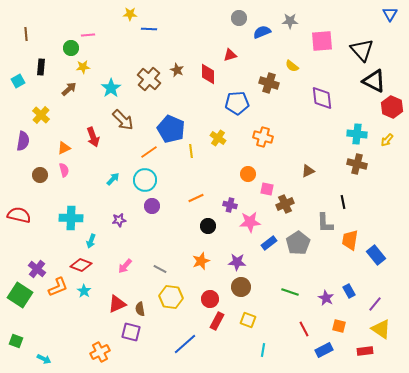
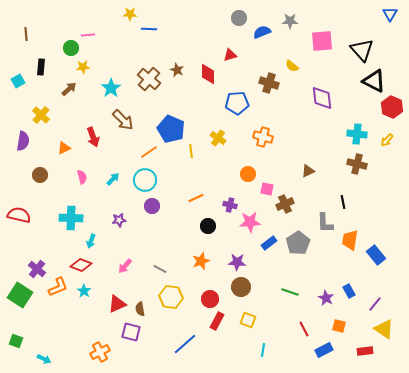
pink semicircle at (64, 170): moved 18 px right, 7 px down
yellow triangle at (381, 329): moved 3 px right
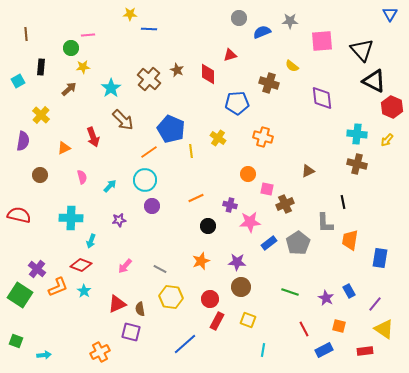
cyan arrow at (113, 179): moved 3 px left, 7 px down
blue rectangle at (376, 255): moved 4 px right, 3 px down; rotated 48 degrees clockwise
cyan arrow at (44, 359): moved 4 px up; rotated 32 degrees counterclockwise
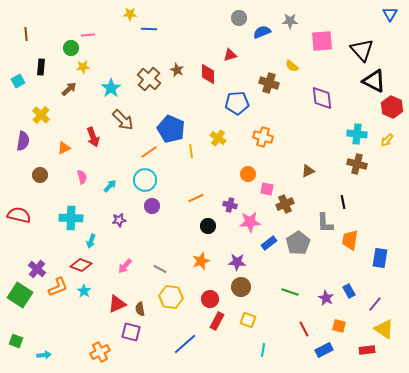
red rectangle at (365, 351): moved 2 px right, 1 px up
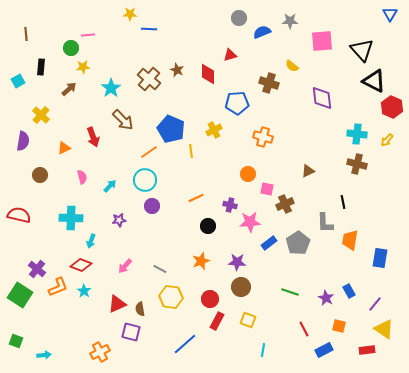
yellow cross at (218, 138): moved 4 px left, 8 px up; rotated 28 degrees clockwise
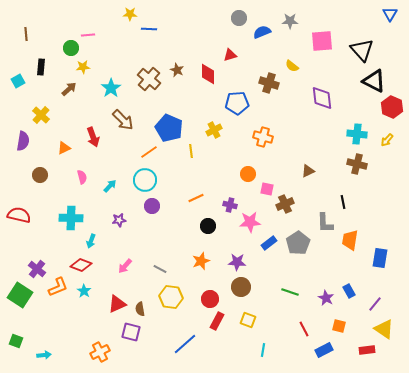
blue pentagon at (171, 129): moved 2 px left, 1 px up
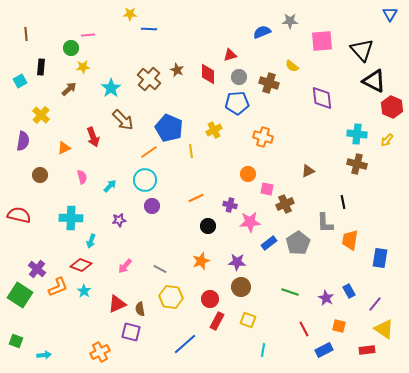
gray circle at (239, 18): moved 59 px down
cyan square at (18, 81): moved 2 px right
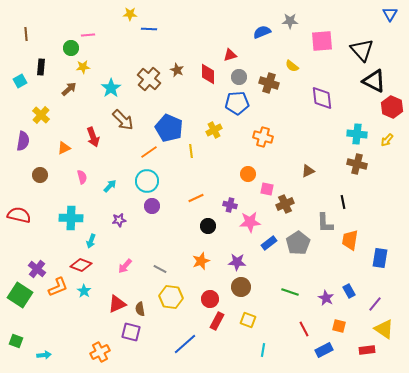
cyan circle at (145, 180): moved 2 px right, 1 px down
